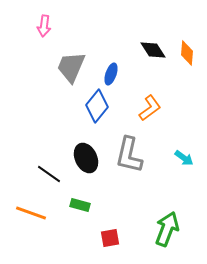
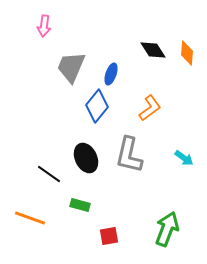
orange line: moved 1 px left, 5 px down
red square: moved 1 px left, 2 px up
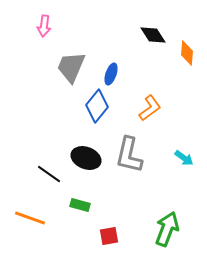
black diamond: moved 15 px up
black ellipse: rotated 44 degrees counterclockwise
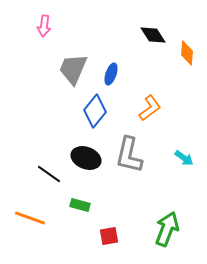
gray trapezoid: moved 2 px right, 2 px down
blue diamond: moved 2 px left, 5 px down
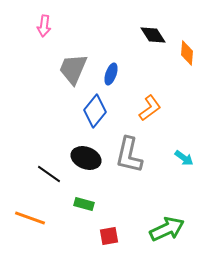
green rectangle: moved 4 px right, 1 px up
green arrow: rotated 44 degrees clockwise
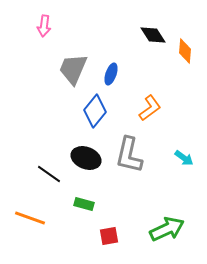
orange diamond: moved 2 px left, 2 px up
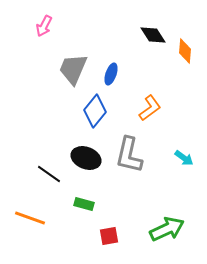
pink arrow: rotated 20 degrees clockwise
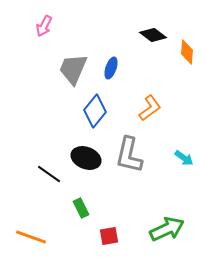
black diamond: rotated 20 degrees counterclockwise
orange diamond: moved 2 px right, 1 px down
blue ellipse: moved 6 px up
green rectangle: moved 3 px left, 4 px down; rotated 48 degrees clockwise
orange line: moved 1 px right, 19 px down
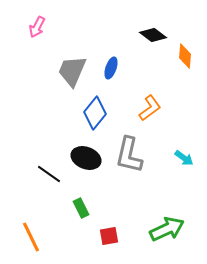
pink arrow: moved 7 px left, 1 px down
orange diamond: moved 2 px left, 4 px down
gray trapezoid: moved 1 px left, 2 px down
blue diamond: moved 2 px down
orange line: rotated 44 degrees clockwise
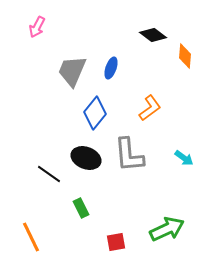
gray L-shape: rotated 18 degrees counterclockwise
red square: moved 7 px right, 6 px down
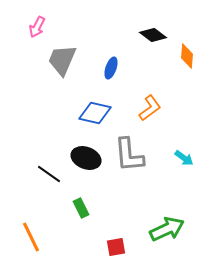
orange diamond: moved 2 px right
gray trapezoid: moved 10 px left, 11 px up
blue diamond: rotated 64 degrees clockwise
red square: moved 5 px down
